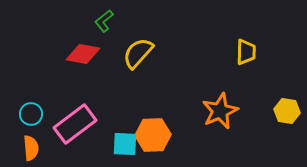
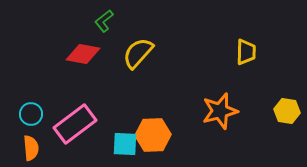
orange star: rotated 9 degrees clockwise
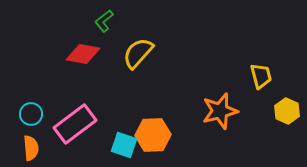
yellow trapezoid: moved 15 px right, 24 px down; rotated 16 degrees counterclockwise
yellow hexagon: rotated 15 degrees clockwise
cyan square: moved 1 px left, 1 px down; rotated 16 degrees clockwise
